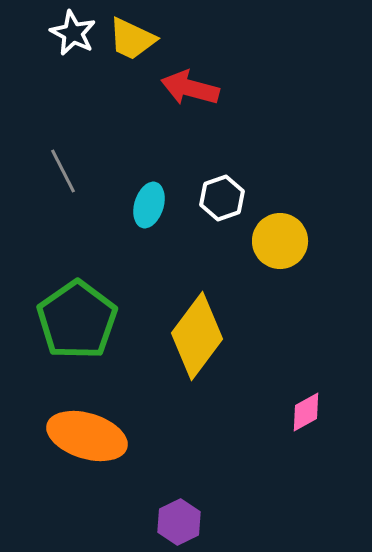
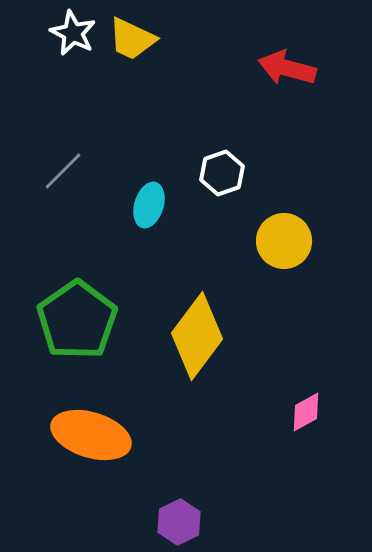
red arrow: moved 97 px right, 20 px up
gray line: rotated 72 degrees clockwise
white hexagon: moved 25 px up
yellow circle: moved 4 px right
orange ellipse: moved 4 px right, 1 px up
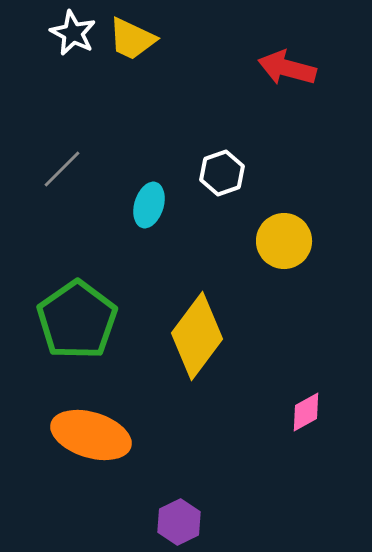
gray line: moved 1 px left, 2 px up
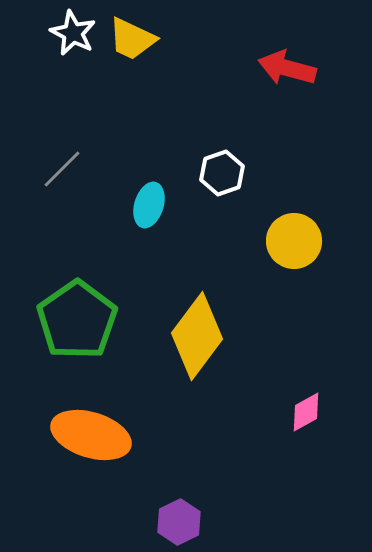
yellow circle: moved 10 px right
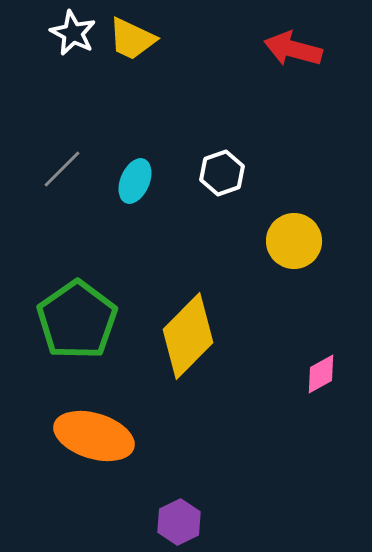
red arrow: moved 6 px right, 19 px up
cyan ellipse: moved 14 px left, 24 px up; rotated 6 degrees clockwise
yellow diamond: moved 9 px left; rotated 8 degrees clockwise
pink diamond: moved 15 px right, 38 px up
orange ellipse: moved 3 px right, 1 px down
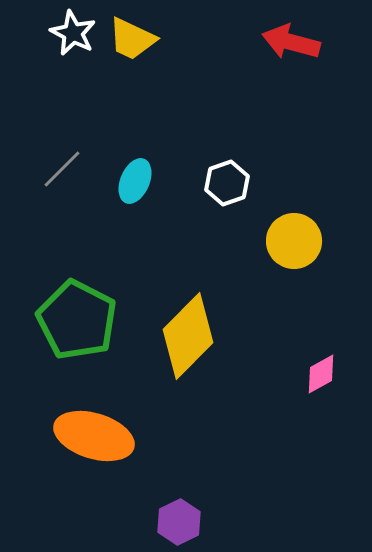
red arrow: moved 2 px left, 7 px up
white hexagon: moved 5 px right, 10 px down
green pentagon: rotated 10 degrees counterclockwise
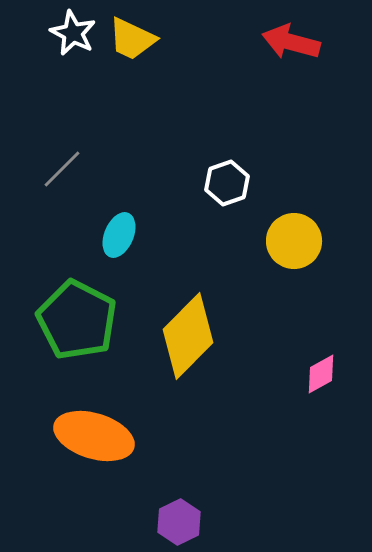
cyan ellipse: moved 16 px left, 54 px down
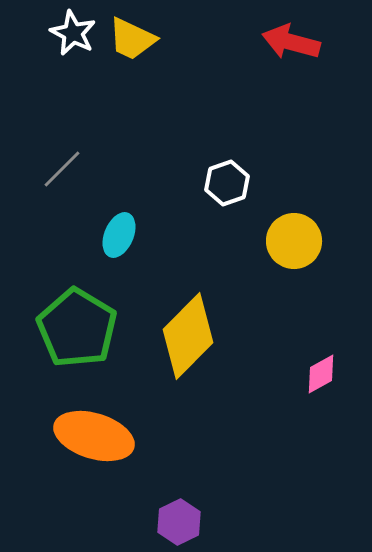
green pentagon: moved 8 px down; rotated 4 degrees clockwise
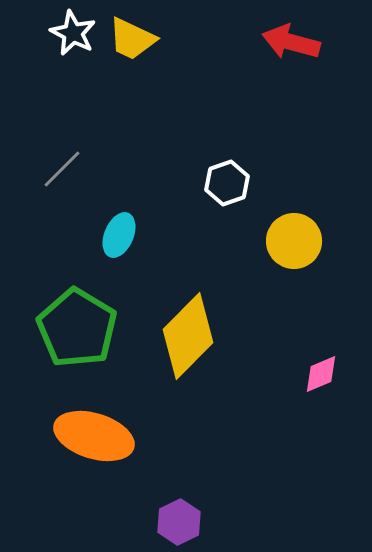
pink diamond: rotated 6 degrees clockwise
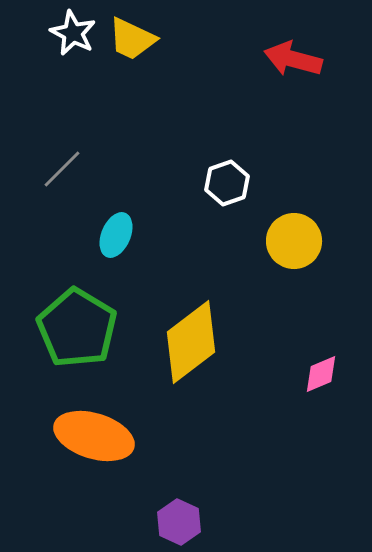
red arrow: moved 2 px right, 17 px down
cyan ellipse: moved 3 px left
yellow diamond: moved 3 px right, 6 px down; rotated 8 degrees clockwise
purple hexagon: rotated 9 degrees counterclockwise
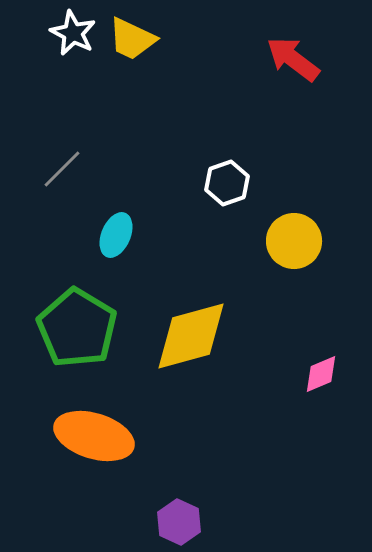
red arrow: rotated 22 degrees clockwise
yellow diamond: moved 6 px up; rotated 22 degrees clockwise
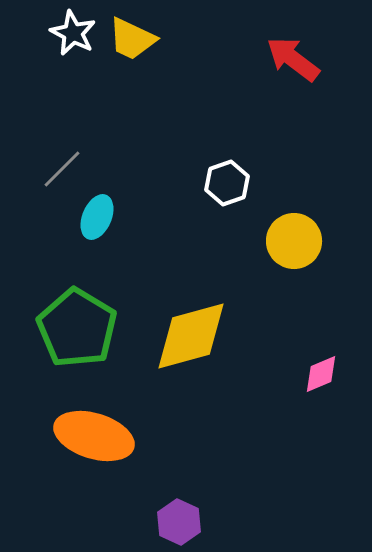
cyan ellipse: moved 19 px left, 18 px up
